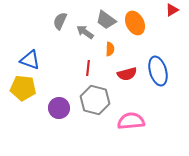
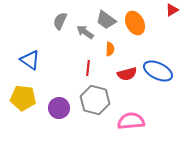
blue triangle: rotated 15 degrees clockwise
blue ellipse: rotated 48 degrees counterclockwise
yellow pentagon: moved 10 px down
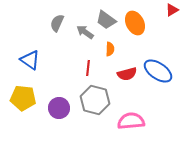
gray semicircle: moved 3 px left, 2 px down
blue ellipse: rotated 8 degrees clockwise
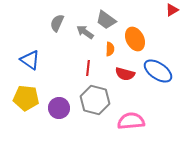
orange ellipse: moved 16 px down
red semicircle: moved 2 px left; rotated 30 degrees clockwise
yellow pentagon: moved 3 px right
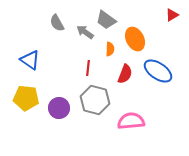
red triangle: moved 5 px down
gray semicircle: rotated 54 degrees counterclockwise
red semicircle: rotated 84 degrees counterclockwise
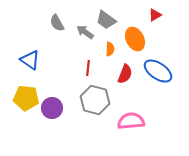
red triangle: moved 17 px left
purple circle: moved 7 px left
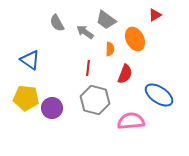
blue ellipse: moved 1 px right, 24 px down
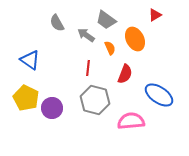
gray arrow: moved 1 px right, 3 px down
orange semicircle: moved 1 px up; rotated 24 degrees counterclockwise
yellow pentagon: rotated 20 degrees clockwise
